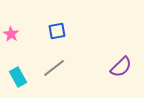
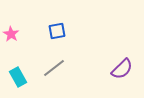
purple semicircle: moved 1 px right, 2 px down
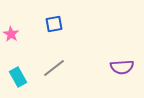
blue square: moved 3 px left, 7 px up
purple semicircle: moved 2 px up; rotated 40 degrees clockwise
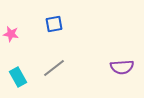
pink star: rotated 21 degrees counterclockwise
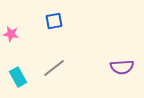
blue square: moved 3 px up
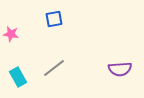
blue square: moved 2 px up
purple semicircle: moved 2 px left, 2 px down
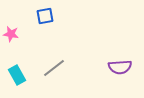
blue square: moved 9 px left, 3 px up
purple semicircle: moved 2 px up
cyan rectangle: moved 1 px left, 2 px up
